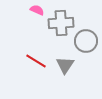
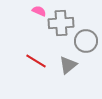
pink semicircle: moved 2 px right, 1 px down
gray triangle: moved 3 px right; rotated 18 degrees clockwise
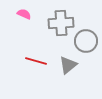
pink semicircle: moved 15 px left, 3 px down
red line: rotated 15 degrees counterclockwise
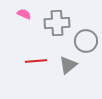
gray cross: moved 4 px left
red line: rotated 20 degrees counterclockwise
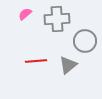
pink semicircle: moved 1 px right; rotated 64 degrees counterclockwise
gray cross: moved 4 px up
gray circle: moved 1 px left
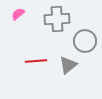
pink semicircle: moved 7 px left
